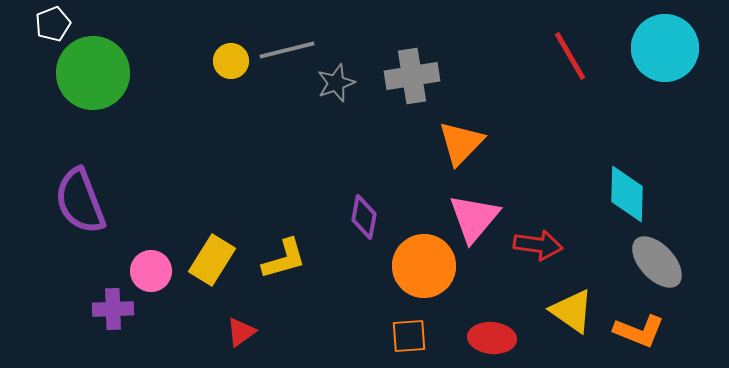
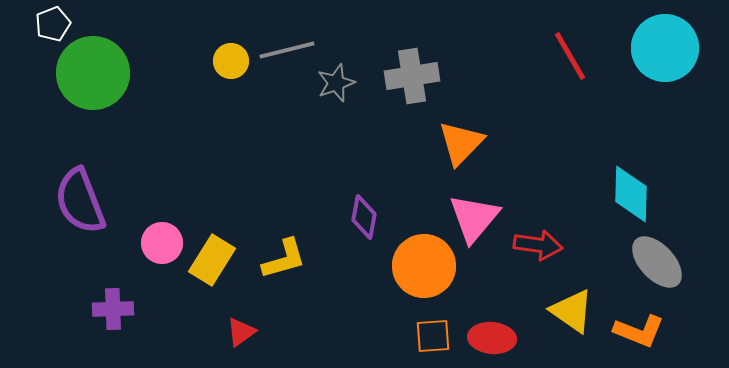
cyan diamond: moved 4 px right
pink circle: moved 11 px right, 28 px up
orange square: moved 24 px right
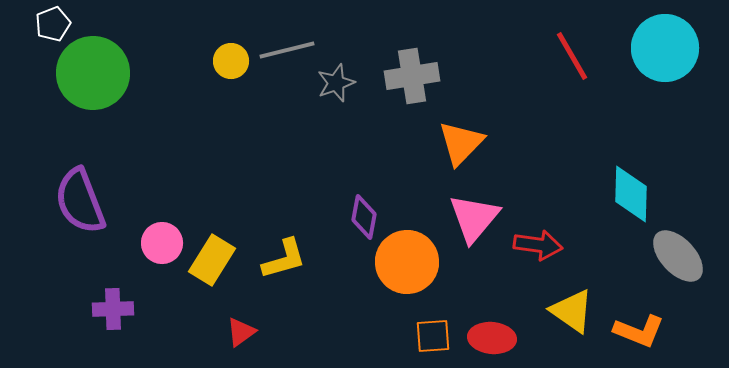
red line: moved 2 px right
gray ellipse: moved 21 px right, 6 px up
orange circle: moved 17 px left, 4 px up
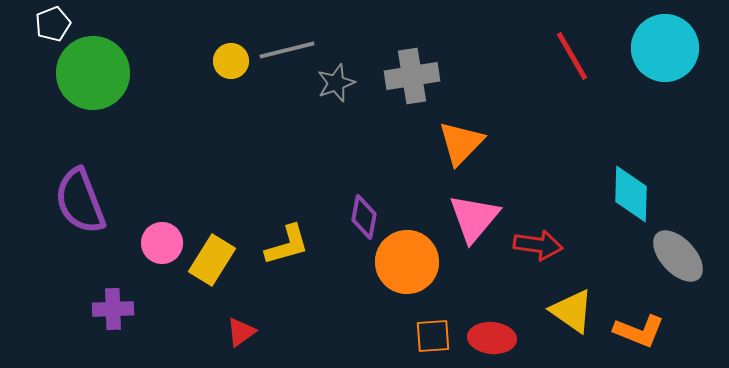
yellow L-shape: moved 3 px right, 14 px up
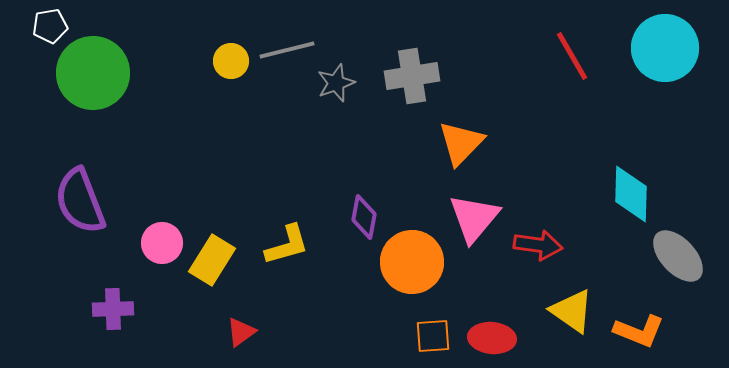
white pentagon: moved 3 px left, 2 px down; rotated 12 degrees clockwise
orange circle: moved 5 px right
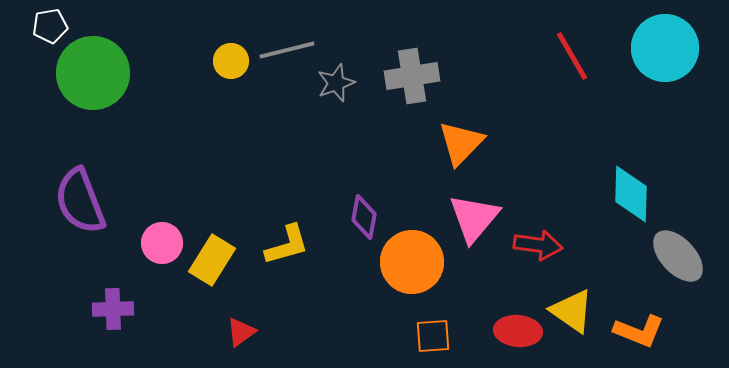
red ellipse: moved 26 px right, 7 px up
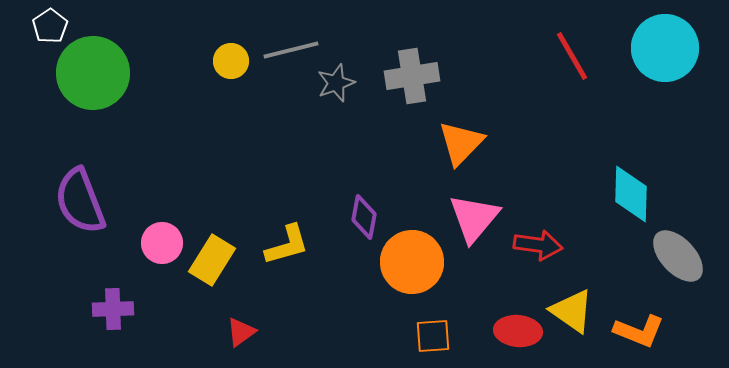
white pentagon: rotated 24 degrees counterclockwise
gray line: moved 4 px right
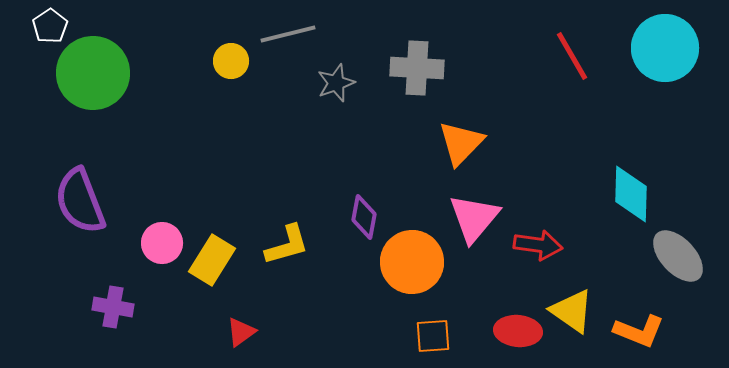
gray line: moved 3 px left, 16 px up
gray cross: moved 5 px right, 8 px up; rotated 12 degrees clockwise
purple cross: moved 2 px up; rotated 12 degrees clockwise
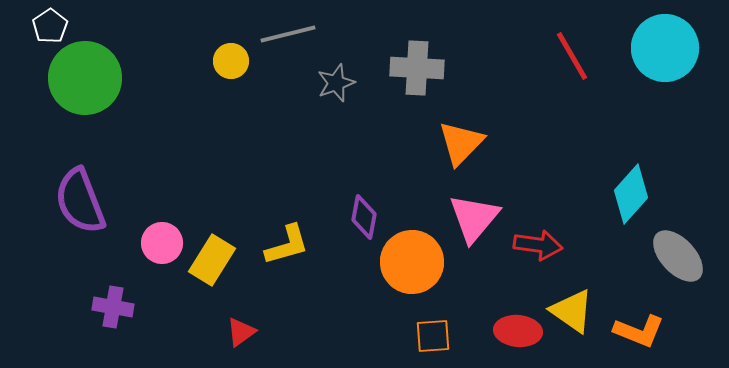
green circle: moved 8 px left, 5 px down
cyan diamond: rotated 40 degrees clockwise
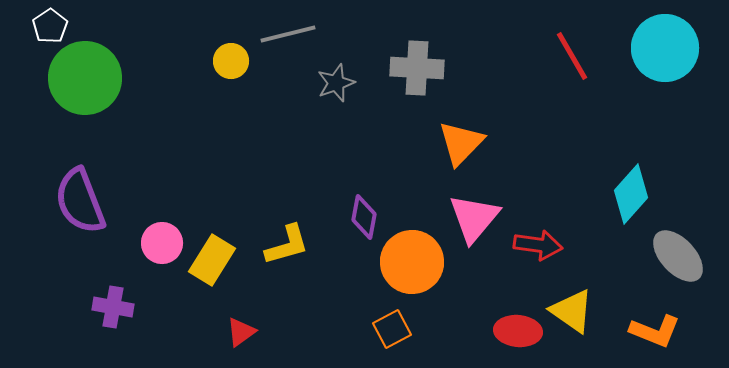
orange L-shape: moved 16 px right
orange square: moved 41 px left, 7 px up; rotated 24 degrees counterclockwise
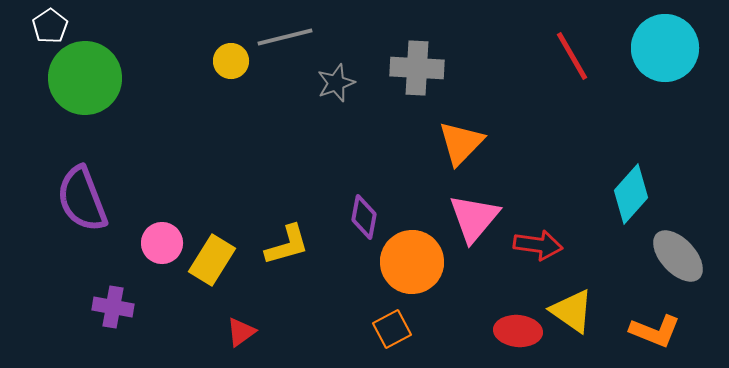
gray line: moved 3 px left, 3 px down
purple semicircle: moved 2 px right, 2 px up
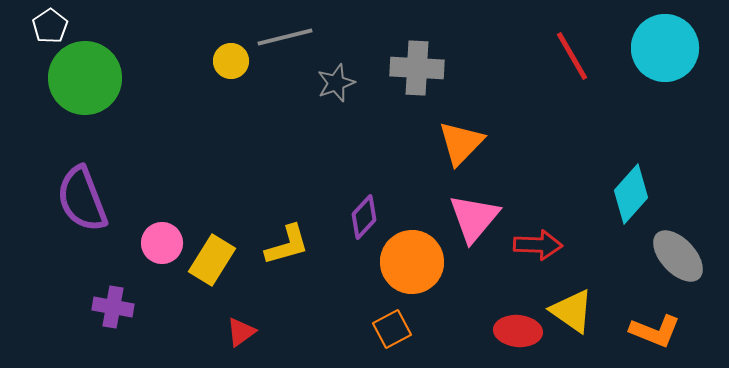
purple diamond: rotated 33 degrees clockwise
red arrow: rotated 6 degrees counterclockwise
